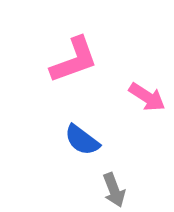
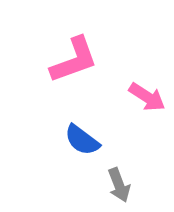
gray arrow: moved 5 px right, 5 px up
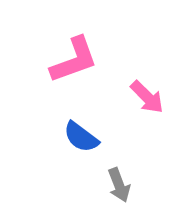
pink arrow: rotated 12 degrees clockwise
blue semicircle: moved 1 px left, 3 px up
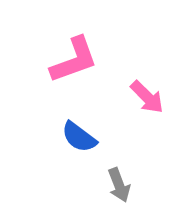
blue semicircle: moved 2 px left
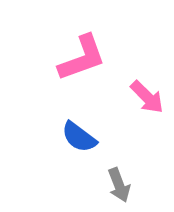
pink L-shape: moved 8 px right, 2 px up
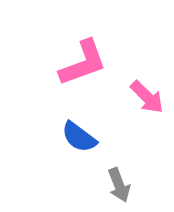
pink L-shape: moved 1 px right, 5 px down
